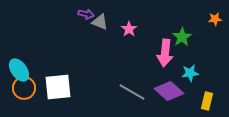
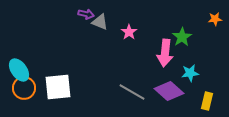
pink star: moved 3 px down
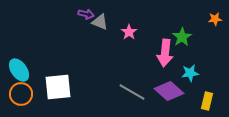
orange circle: moved 3 px left, 6 px down
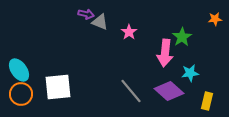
gray line: moved 1 px left, 1 px up; rotated 20 degrees clockwise
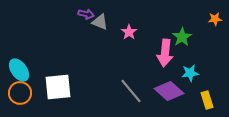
orange circle: moved 1 px left, 1 px up
yellow rectangle: moved 1 px up; rotated 30 degrees counterclockwise
